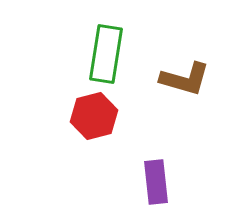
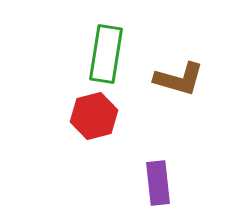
brown L-shape: moved 6 px left
purple rectangle: moved 2 px right, 1 px down
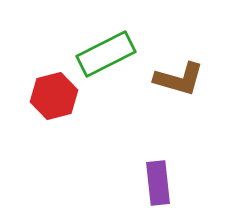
green rectangle: rotated 54 degrees clockwise
red hexagon: moved 40 px left, 20 px up
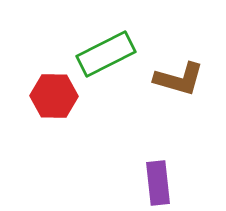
red hexagon: rotated 15 degrees clockwise
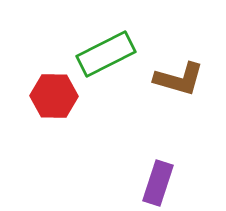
purple rectangle: rotated 24 degrees clockwise
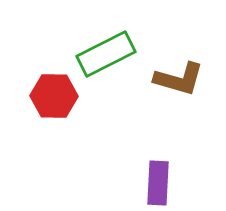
purple rectangle: rotated 15 degrees counterclockwise
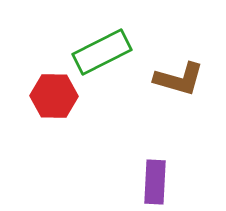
green rectangle: moved 4 px left, 2 px up
purple rectangle: moved 3 px left, 1 px up
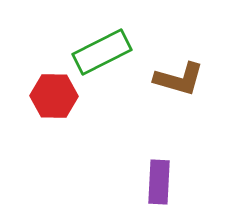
purple rectangle: moved 4 px right
